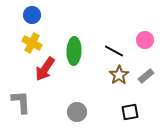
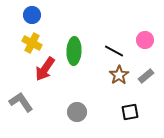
gray L-shape: rotated 30 degrees counterclockwise
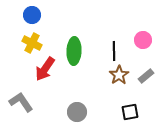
pink circle: moved 2 px left
black line: rotated 60 degrees clockwise
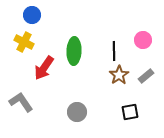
yellow cross: moved 8 px left, 1 px up
red arrow: moved 1 px left, 1 px up
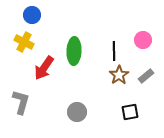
gray L-shape: rotated 50 degrees clockwise
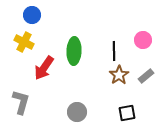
black square: moved 3 px left, 1 px down
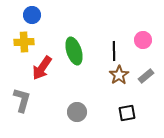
yellow cross: rotated 30 degrees counterclockwise
green ellipse: rotated 20 degrees counterclockwise
red arrow: moved 2 px left
gray L-shape: moved 1 px right, 2 px up
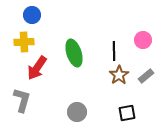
green ellipse: moved 2 px down
red arrow: moved 5 px left
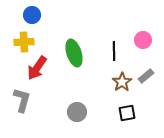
brown star: moved 3 px right, 7 px down
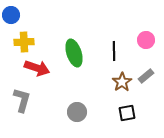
blue circle: moved 21 px left
pink circle: moved 3 px right
red arrow: rotated 105 degrees counterclockwise
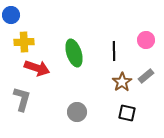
gray L-shape: moved 1 px up
black square: rotated 24 degrees clockwise
